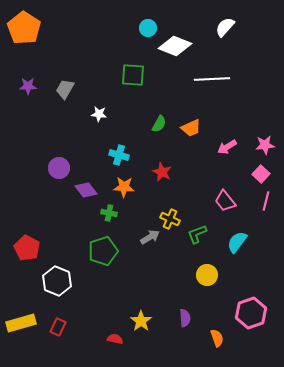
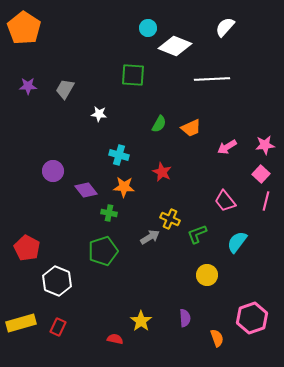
purple circle: moved 6 px left, 3 px down
pink hexagon: moved 1 px right, 5 px down
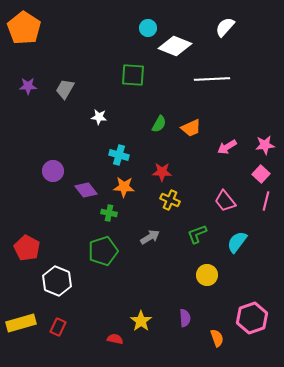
white star: moved 3 px down
red star: rotated 24 degrees counterclockwise
yellow cross: moved 19 px up
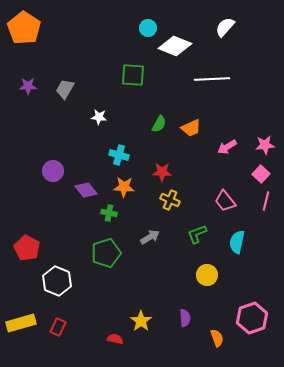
cyan semicircle: rotated 25 degrees counterclockwise
green pentagon: moved 3 px right, 2 px down
